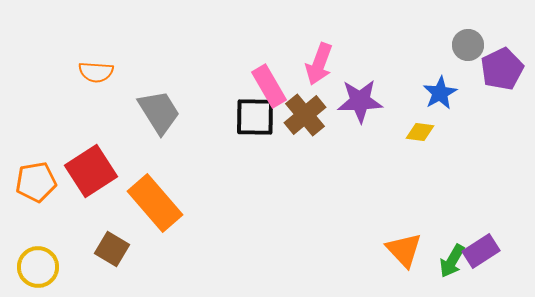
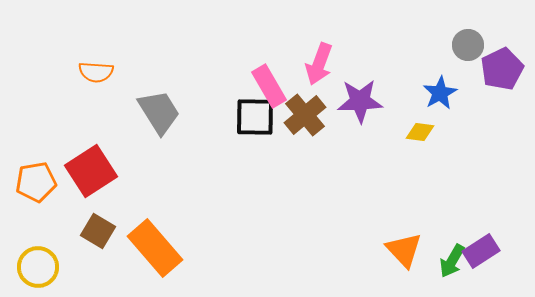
orange rectangle: moved 45 px down
brown square: moved 14 px left, 18 px up
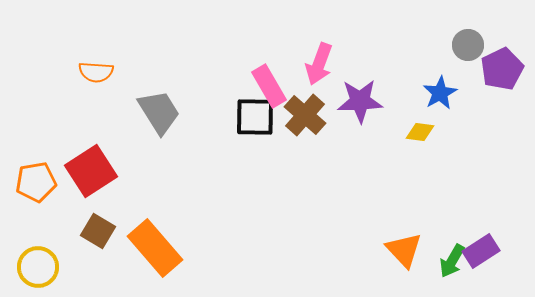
brown cross: rotated 9 degrees counterclockwise
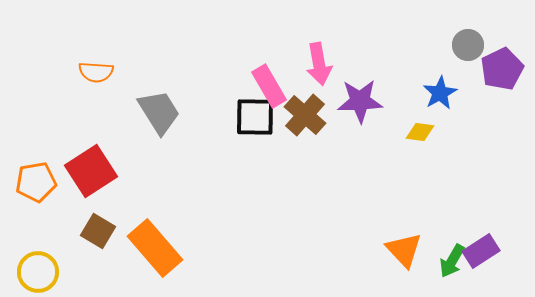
pink arrow: rotated 30 degrees counterclockwise
yellow circle: moved 5 px down
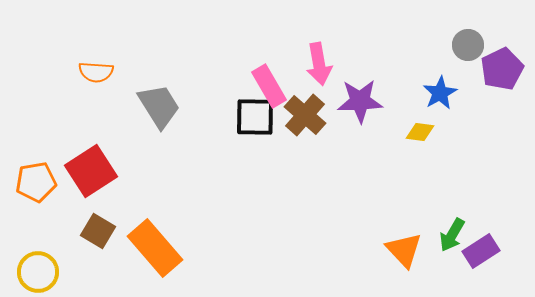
gray trapezoid: moved 6 px up
green arrow: moved 26 px up
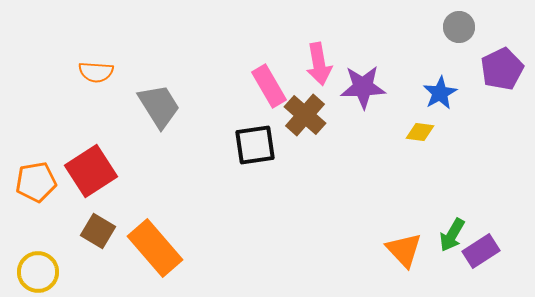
gray circle: moved 9 px left, 18 px up
purple star: moved 3 px right, 14 px up
black square: moved 28 px down; rotated 9 degrees counterclockwise
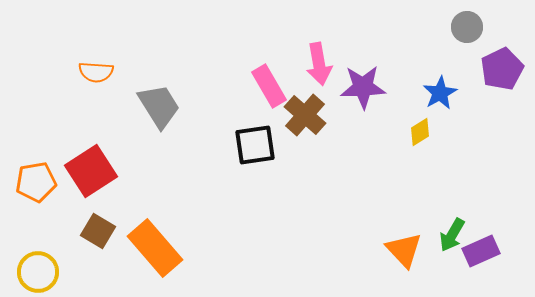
gray circle: moved 8 px right
yellow diamond: rotated 40 degrees counterclockwise
purple rectangle: rotated 9 degrees clockwise
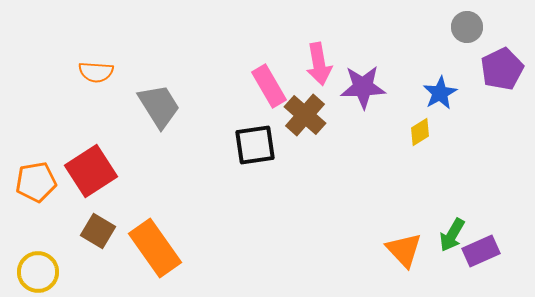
orange rectangle: rotated 6 degrees clockwise
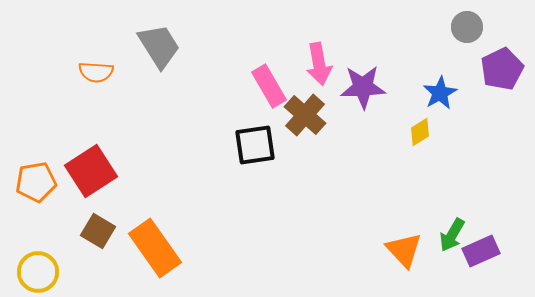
gray trapezoid: moved 60 px up
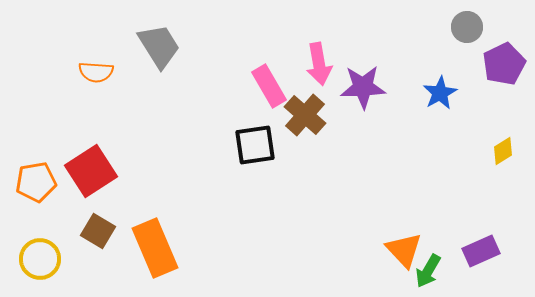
purple pentagon: moved 2 px right, 5 px up
yellow diamond: moved 83 px right, 19 px down
green arrow: moved 24 px left, 36 px down
orange rectangle: rotated 12 degrees clockwise
yellow circle: moved 2 px right, 13 px up
